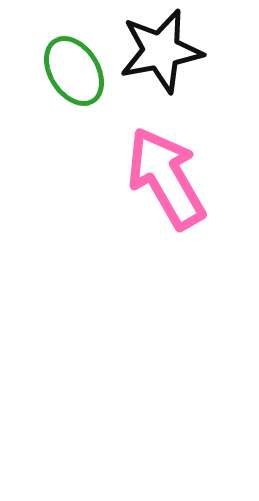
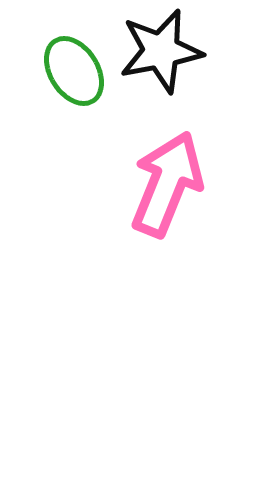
pink arrow: moved 1 px right, 6 px down; rotated 52 degrees clockwise
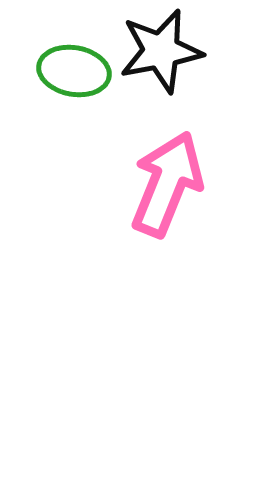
green ellipse: rotated 48 degrees counterclockwise
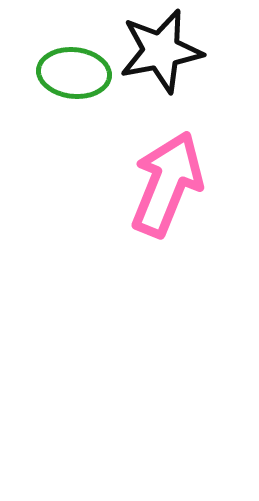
green ellipse: moved 2 px down; rotated 4 degrees counterclockwise
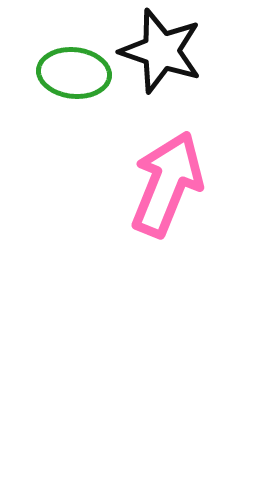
black star: rotated 30 degrees clockwise
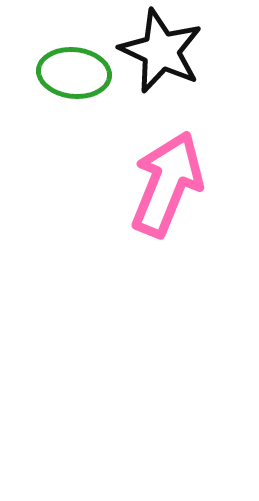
black star: rotated 6 degrees clockwise
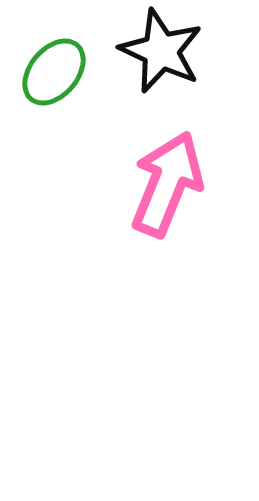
green ellipse: moved 20 px left, 1 px up; rotated 56 degrees counterclockwise
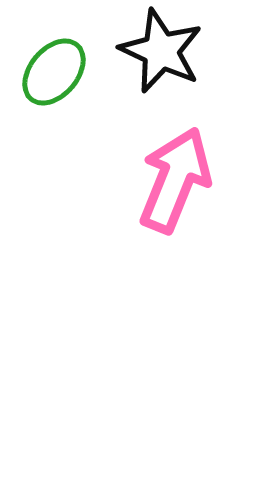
pink arrow: moved 8 px right, 4 px up
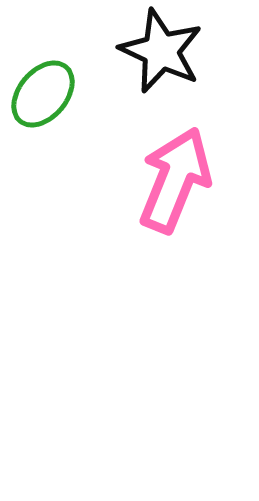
green ellipse: moved 11 px left, 22 px down
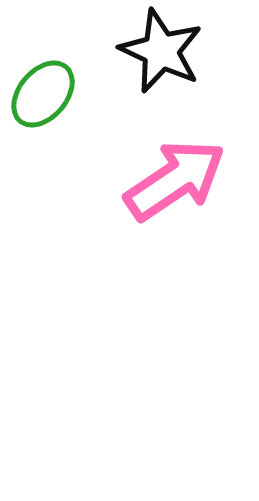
pink arrow: rotated 34 degrees clockwise
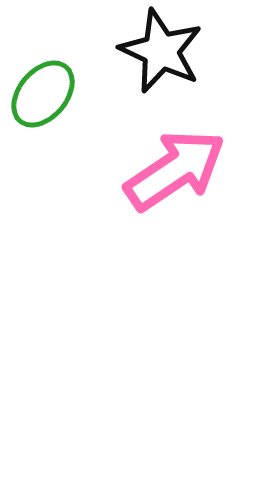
pink arrow: moved 10 px up
